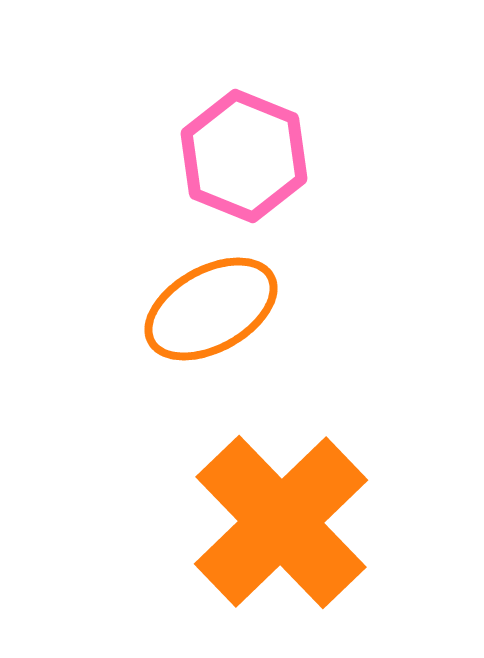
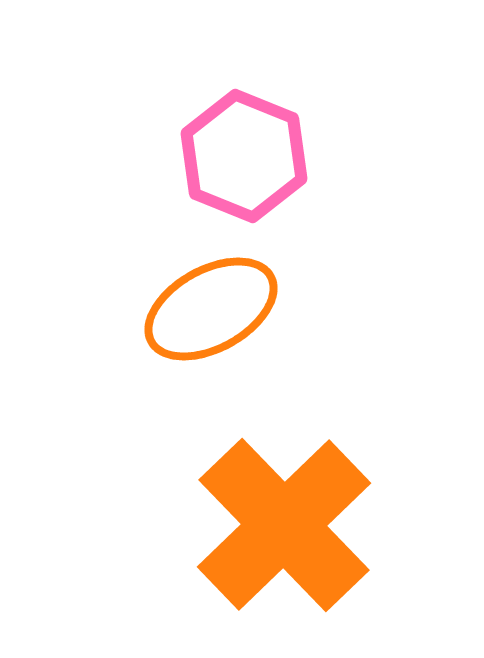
orange cross: moved 3 px right, 3 px down
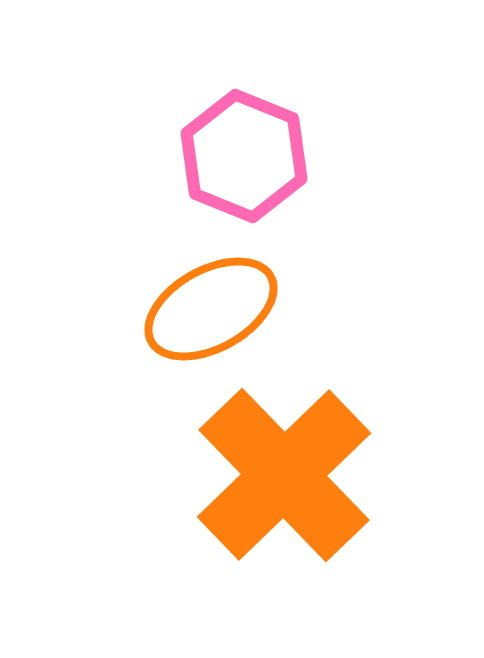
orange cross: moved 50 px up
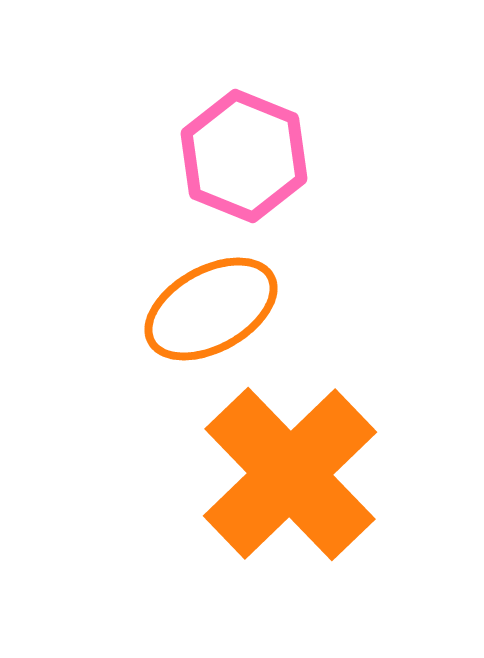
orange cross: moved 6 px right, 1 px up
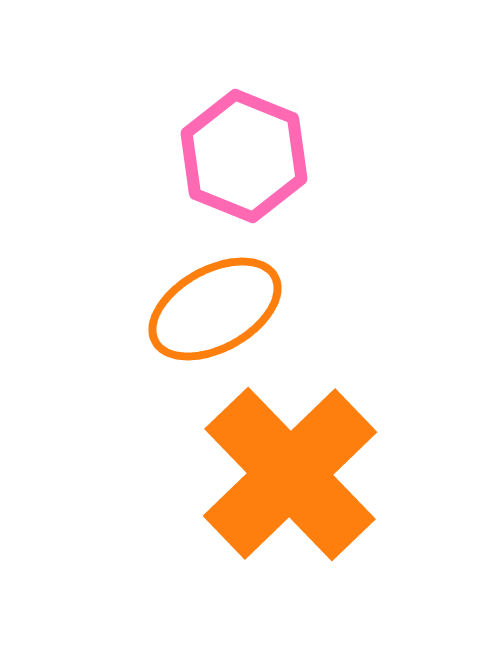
orange ellipse: moved 4 px right
